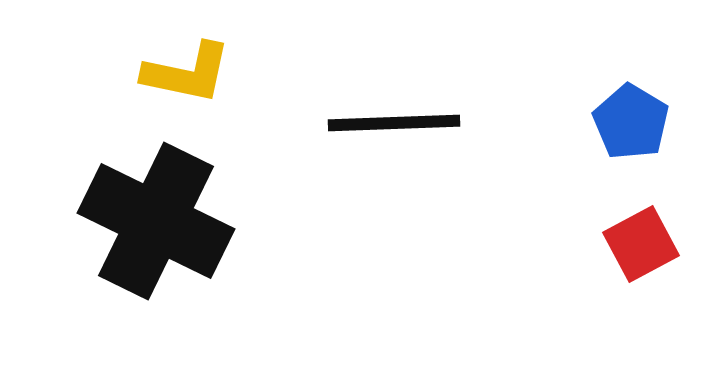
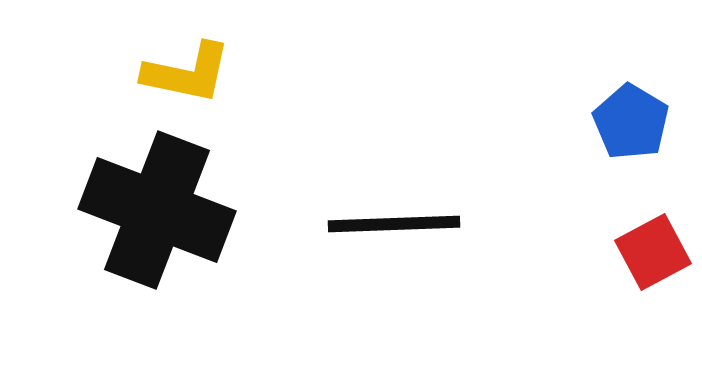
black line: moved 101 px down
black cross: moved 1 px right, 11 px up; rotated 5 degrees counterclockwise
red square: moved 12 px right, 8 px down
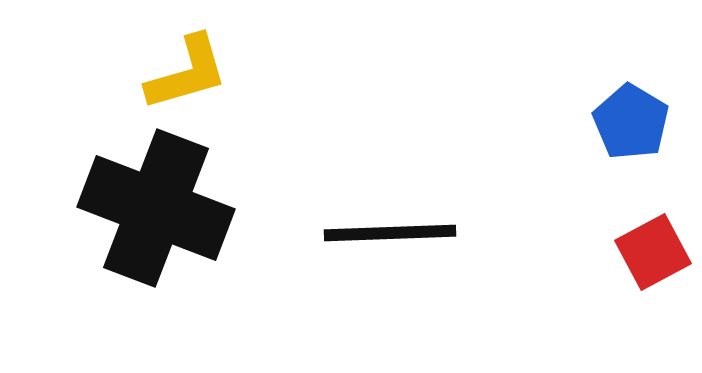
yellow L-shape: rotated 28 degrees counterclockwise
black cross: moved 1 px left, 2 px up
black line: moved 4 px left, 9 px down
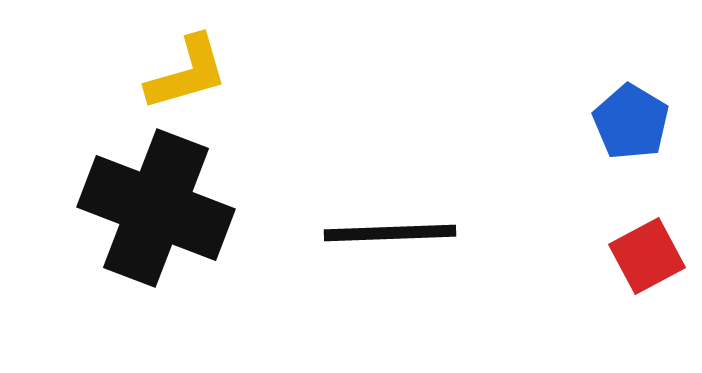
red square: moved 6 px left, 4 px down
